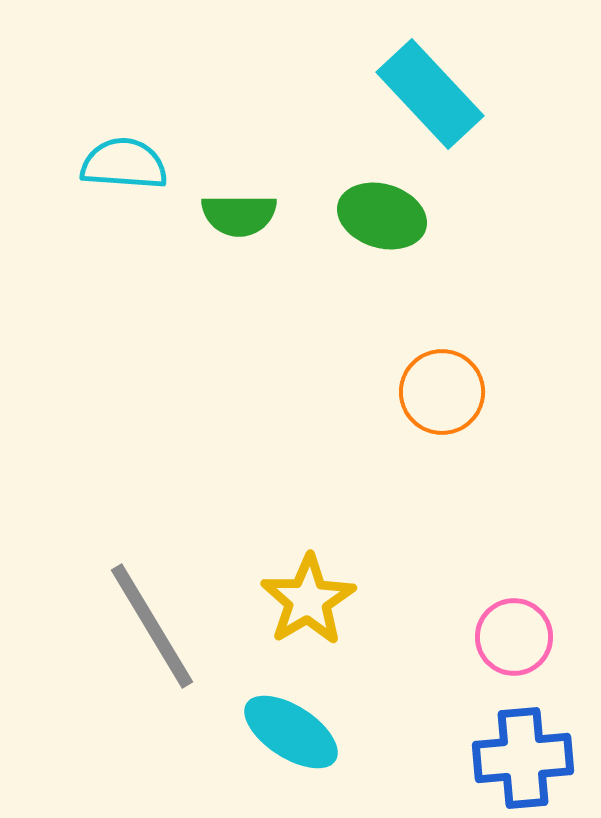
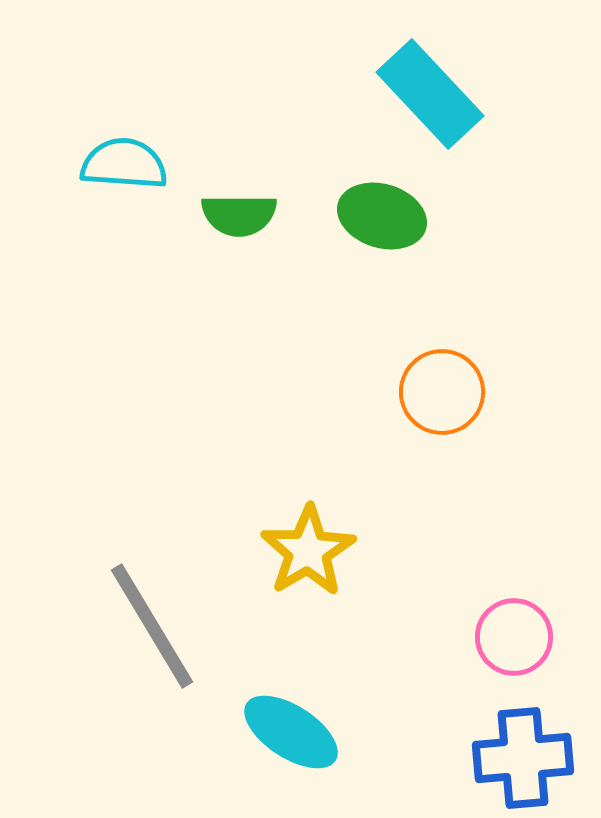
yellow star: moved 49 px up
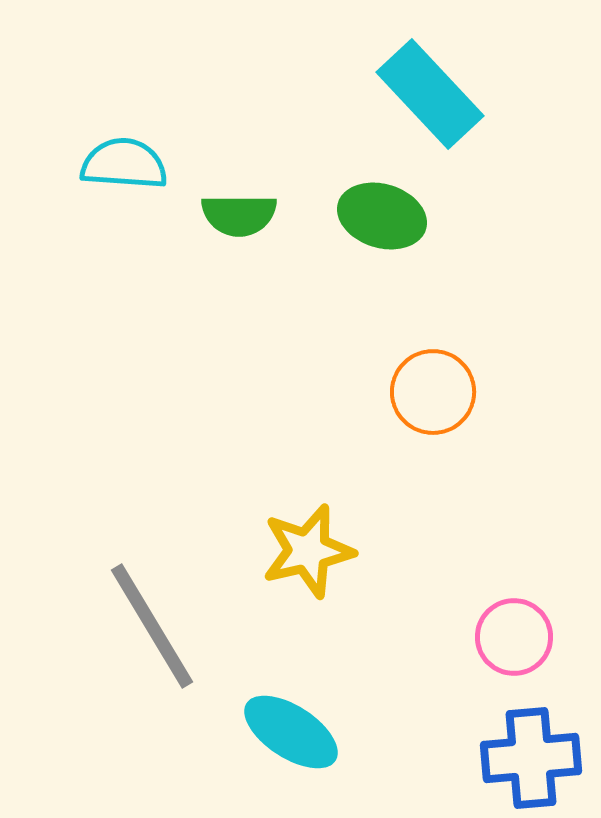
orange circle: moved 9 px left
yellow star: rotated 18 degrees clockwise
blue cross: moved 8 px right
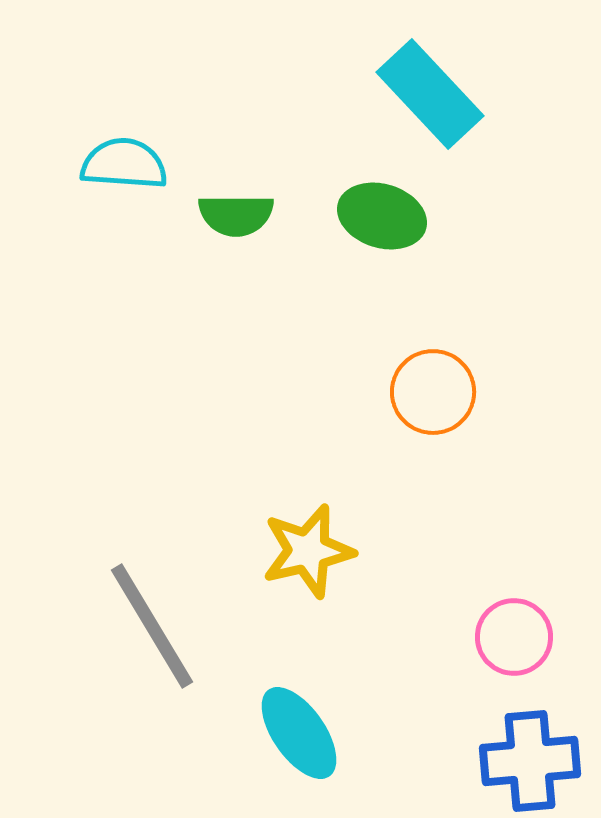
green semicircle: moved 3 px left
cyan ellipse: moved 8 px right, 1 px down; rotated 22 degrees clockwise
blue cross: moved 1 px left, 3 px down
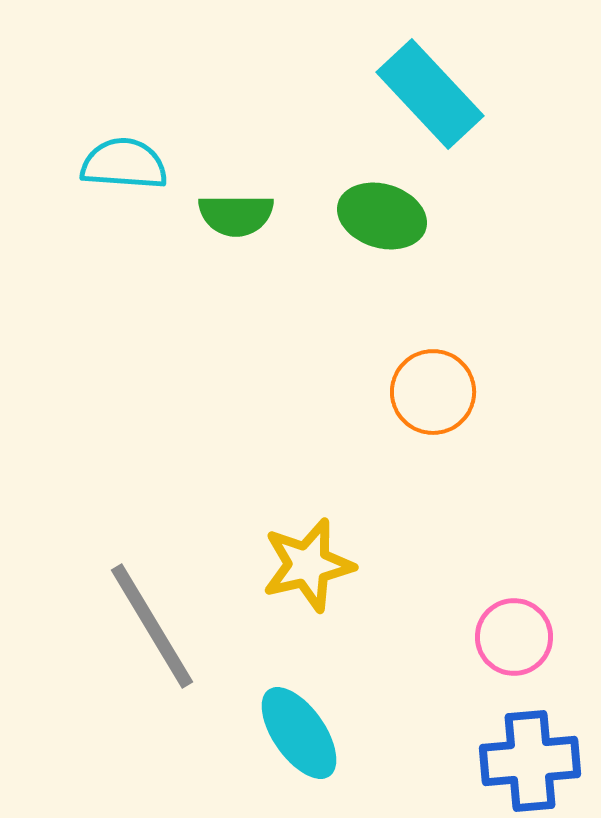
yellow star: moved 14 px down
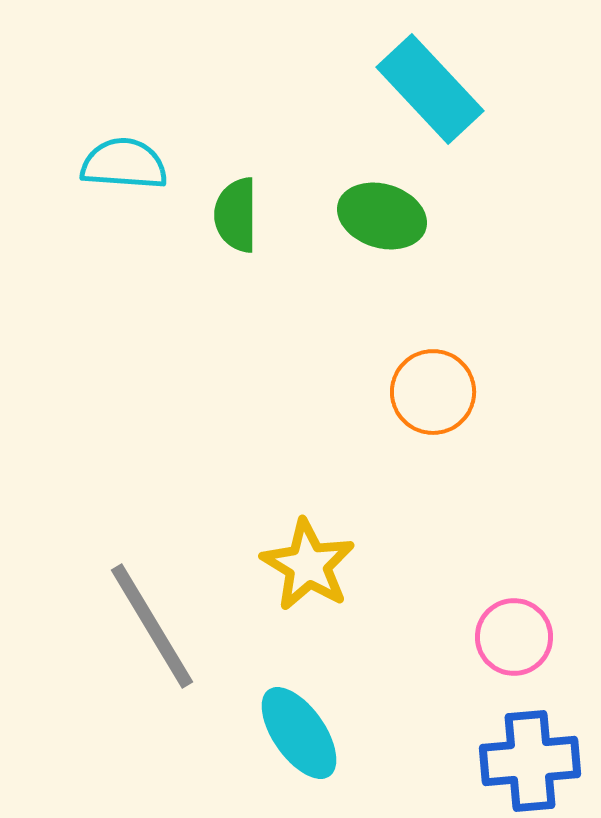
cyan rectangle: moved 5 px up
green semicircle: rotated 90 degrees clockwise
yellow star: rotated 28 degrees counterclockwise
